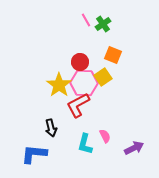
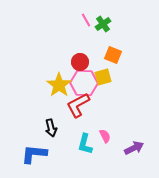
yellow square: rotated 18 degrees clockwise
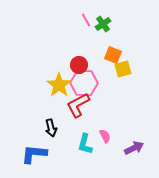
red circle: moved 1 px left, 3 px down
yellow square: moved 20 px right, 8 px up
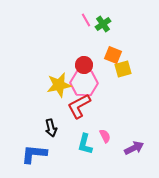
red circle: moved 5 px right
yellow star: rotated 25 degrees clockwise
red L-shape: moved 1 px right, 1 px down
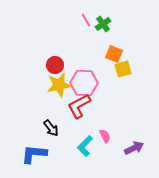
orange square: moved 1 px right, 1 px up
red circle: moved 29 px left
black arrow: rotated 24 degrees counterclockwise
cyan L-shape: moved 2 px down; rotated 30 degrees clockwise
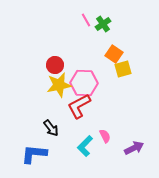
orange square: rotated 12 degrees clockwise
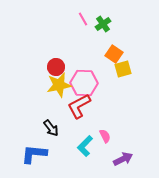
pink line: moved 3 px left, 1 px up
red circle: moved 1 px right, 2 px down
purple arrow: moved 11 px left, 11 px down
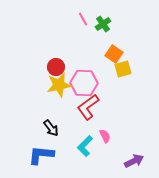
red L-shape: moved 9 px right, 1 px down; rotated 8 degrees counterclockwise
blue L-shape: moved 7 px right, 1 px down
purple arrow: moved 11 px right, 2 px down
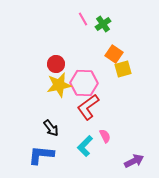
red circle: moved 3 px up
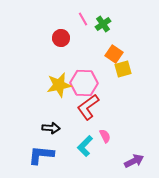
red circle: moved 5 px right, 26 px up
black arrow: rotated 48 degrees counterclockwise
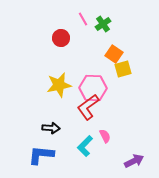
pink hexagon: moved 9 px right, 5 px down
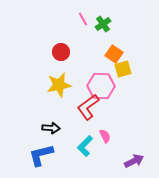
red circle: moved 14 px down
pink hexagon: moved 8 px right, 2 px up
blue L-shape: rotated 20 degrees counterclockwise
